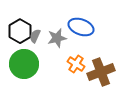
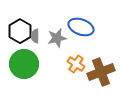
gray semicircle: rotated 24 degrees counterclockwise
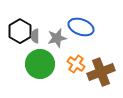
green circle: moved 16 px right
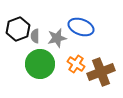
black hexagon: moved 2 px left, 2 px up; rotated 10 degrees clockwise
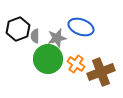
green circle: moved 8 px right, 5 px up
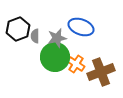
green circle: moved 7 px right, 2 px up
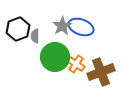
gray star: moved 5 px right, 12 px up; rotated 18 degrees counterclockwise
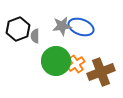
gray star: rotated 24 degrees clockwise
green circle: moved 1 px right, 4 px down
orange cross: rotated 24 degrees clockwise
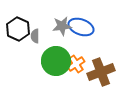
black hexagon: rotated 15 degrees counterclockwise
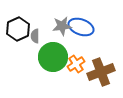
black hexagon: rotated 10 degrees clockwise
green circle: moved 3 px left, 4 px up
